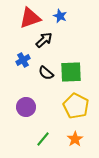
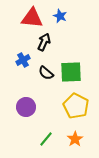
red triangle: moved 2 px right; rotated 25 degrees clockwise
black arrow: moved 2 px down; rotated 24 degrees counterclockwise
green line: moved 3 px right
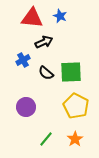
black arrow: rotated 42 degrees clockwise
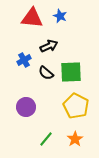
black arrow: moved 5 px right, 4 px down
blue cross: moved 1 px right
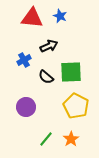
black semicircle: moved 4 px down
orange star: moved 4 px left
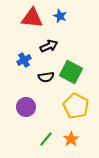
green square: rotated 30 degrees clockwise
black semicircle: rotated 49 degrees counterclockwise
